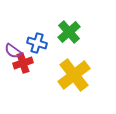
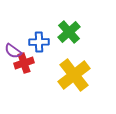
blue cross: moved 2 px right, 1 px up; rotated 18 degrees counterclockwise
red cross: moved 1 px right
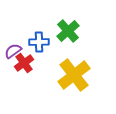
green cross: moved 1 px left, 1 px up
purple semicircle: rotated 108 degrees clockwise
red cross: rotated 18 degrees counterclockwise
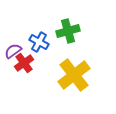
green cross: rotated 25 degrees clockwise
blue cross: rotated 30 degrees clockwise
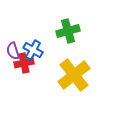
blue cross: moved 6 px left, 8 px down
purple semicircle: rotated 72 degrees counterclockwise
red cross: rotated 24 degrees clockwise
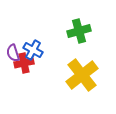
green cross: moved 11 px right
purple semicircle: moved 2 px down
yellow cross: moved 8 px right
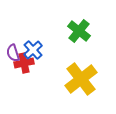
green cross: rotated 35 degrees counterclockwise
blue cross: rotated 18 degrees clockwise
yellow cross: moved 1 px left, 4 px down
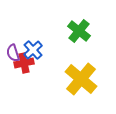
yellow cross: rotated 12 degrees counterclockwise
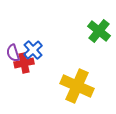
green cross: moved 20 px right
yellow cross: moved 4 px left, 7 px down; rotated 16 degrees counterclockwise
